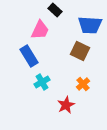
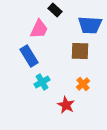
pink trapezoid: moved 1 px left, 1 px up
brown square: rotated 24 degrees counterclockwise
red star: rotated 18 degrees counterclockwise
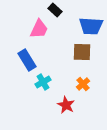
blue trapezoid: moved 1 px right, 1 px down
brown square: moved 2 px right, 1 px down
blue rectangle: moved 2 px left, 4 px down
cyan cross: moved 1 px right
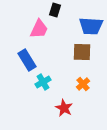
black rectangle: rotated 64 degrees clockwise
red star: moved 2 px left, 3 px down
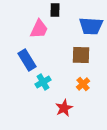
black rectangle: rotated 16 degrees counterclockwise
brown square: moved 1 px left, 3 px down
red star: rotated 18 degrees clockwise
